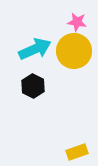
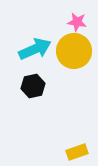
black hexagon: rotated 20 degrees clockwise
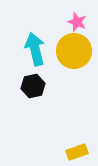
pink star: rotated 12 degrees clockwise
cyan arrow: rotated 80 degrees counterclockwise
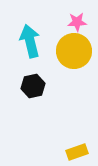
pink star: rotated 24 degrees counterclockwise
cyan arrow: moved 5 px left, 8 px up
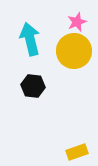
pink star: rotated 18 degrees counterclockwise
cyan arrow: moved 2 px up
black hexagon: rotated 20 degrees clockwise
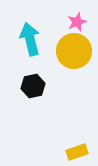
black hexagon: rotated 20 degrees counterclockwise
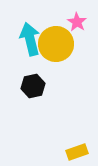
pink star: rotated 18 degrees counterclockwise
yellow circle: moved 18 px left, 7 px up
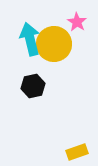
yellow circle: moved 2 px left
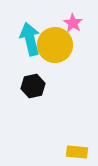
pink star: moved 4 px left, 1 px down
yellow circle: moved 1 px right, 1 px down
yellow rectangle: rotated 25 degrees clockwise
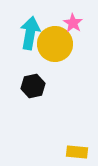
cyan arrow: moved 6 px up; rotated 24 degrees clockwise
yellow circle: moved 1 px up
